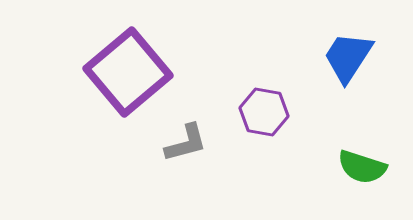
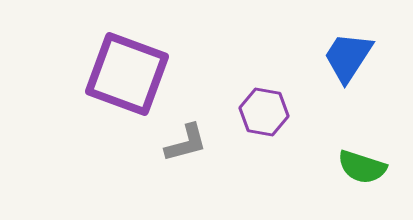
purple square: moved 1 px left, 2 px down; rotated 30 degrees counterclockwise
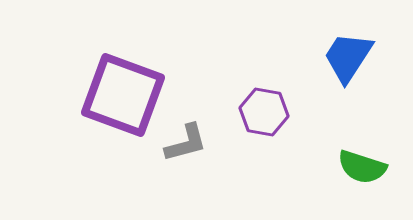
purple square: moved 4 px left, 21 px down
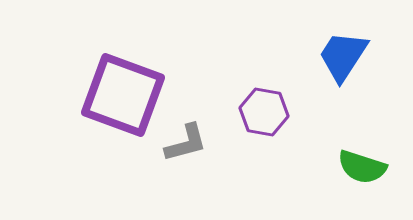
blue trapezoid: moved 5 px left, 1 px up
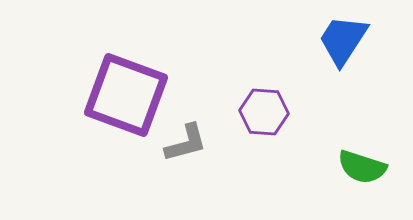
blue trapezoid: moved 16 px up
purple square: moved 3 px right
purple hexagon: rotated 6 degrees counterclockwise
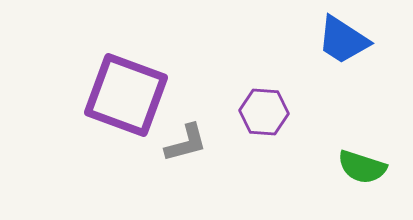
blue trapezoid: rotated 90 degrees counterclockwise
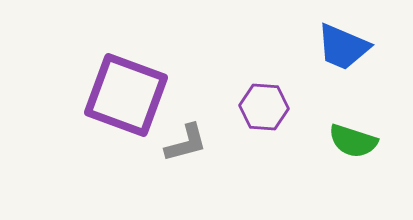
blue trapezoid: moved 7 px down; rotated 10 degrees counterclockwise
purple hexagon: moved 5 px up
green semicircle: moved 9 px left, 26 px up
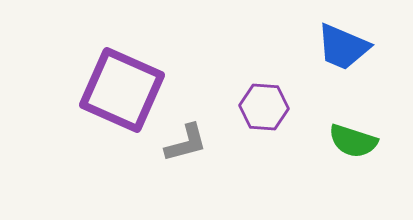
purple square: moved 4 px left, 5 px up; rotated 4 degrees clockwise
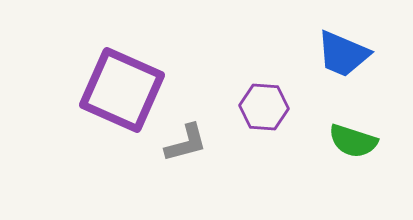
blue trapezoid: moved 7 px down
